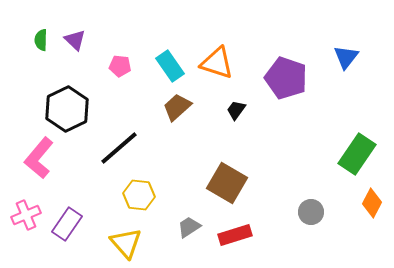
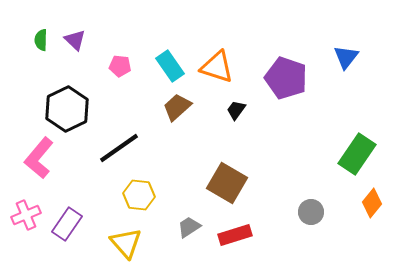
orange triangle: moved 4 px down
black line: rotated 6 degrees clockwise
orange diamond: rotated 12 degrees clockwise
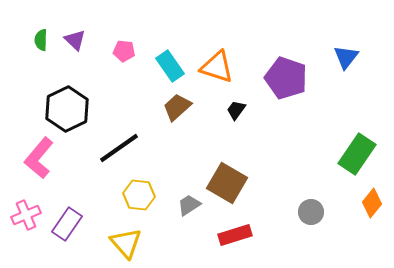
pink pentagon: moved 4 px right, 15 px up
gray trapezoid: moved 22 px up
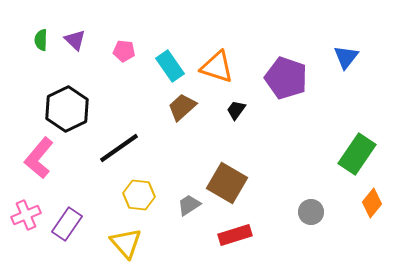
brown trapezoid: moved 5 px right
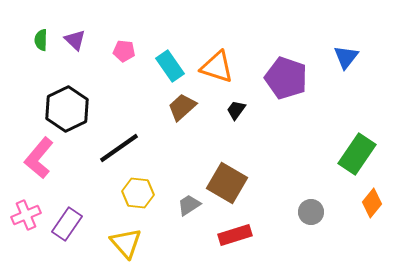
yellow hexagon: moved 1 px left, 2 px up
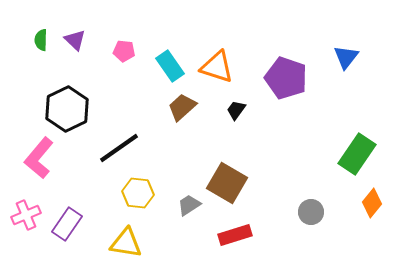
yellow triangle: rotated 40 degrees counterclockwise
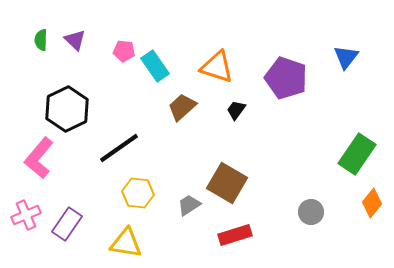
cyan rectangle: moved 15 px left
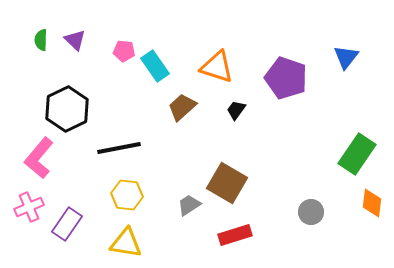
black line: rotated 24 degrees clockwise
yellow hexagon: moved 11 px left, 2 px down
orange diamond: rotated 32 degrees counterclockwise
pink cross: moved 3 px right, 8 px up
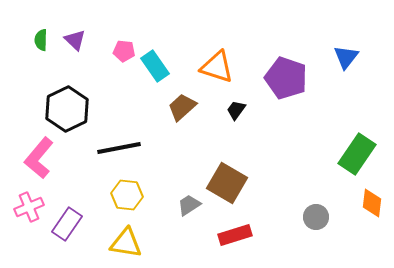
gray circle: moved 5 px right, 5 px down
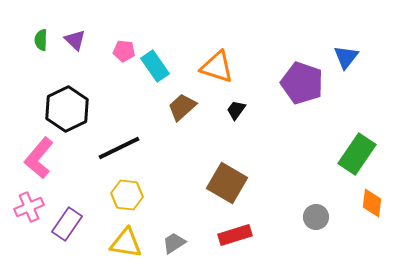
purple pentagon: moved 16 px right, 5 px down
black line: rotated 15 degrees counterclockwise
gray trapezoid: moved 15 px left, 38 px down
